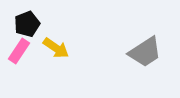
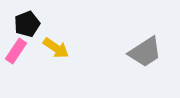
pink rectangle: moved 3 px left
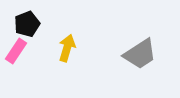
yellow arrow: moved 11 px right; rotated 108 degrees counterclockwise
gray trapezoid: moved 5 px left, 2 px down
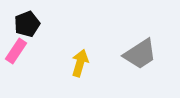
yellow arrow: moved 13 px right, 15 px down
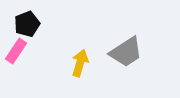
gray trapezoid: moved 14 px left, 2 px up
